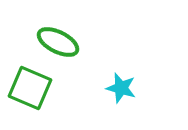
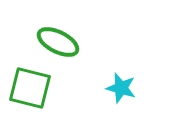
green square: rotated 9 degrees counterclockwise
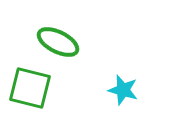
cyan star: moved 2 px right, 2 px down
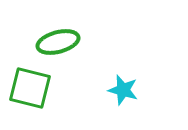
green ellipse: rotated 42 degrees counterclockwise
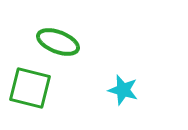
green ellipse: rotated 36 degrees clockwise
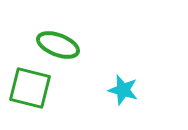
green ellipse: moved 3 px down
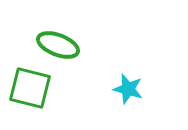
cyan star: moved 5 px right, 1 px up
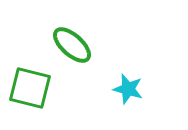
green ellipse: moved 14 px right; rotated 21 degrees clockwise
